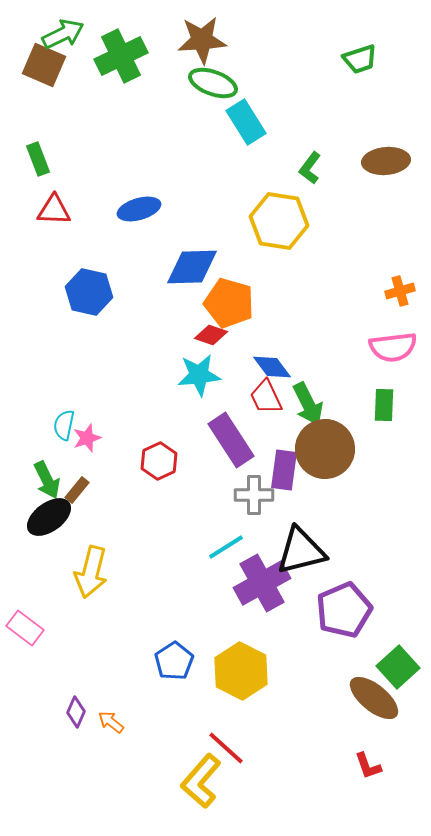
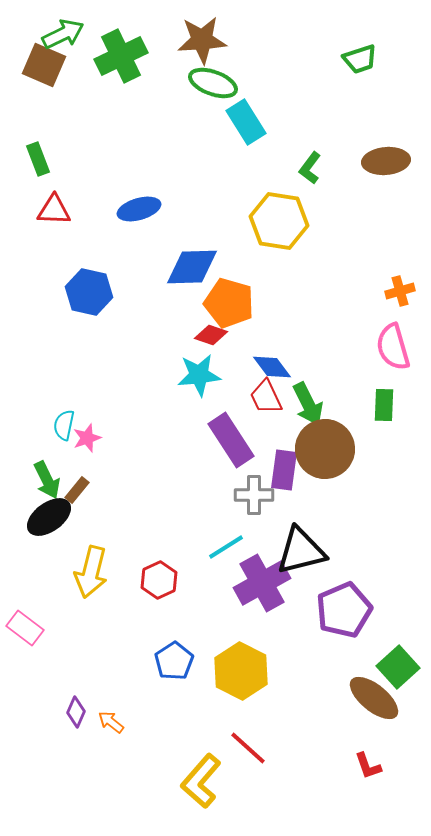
pink semicircle at (393, 347): rotated 81 degrees clockwise
red hexagon at (159, 461): moved 119 px down
red line at (226, 748): moved 22 px right
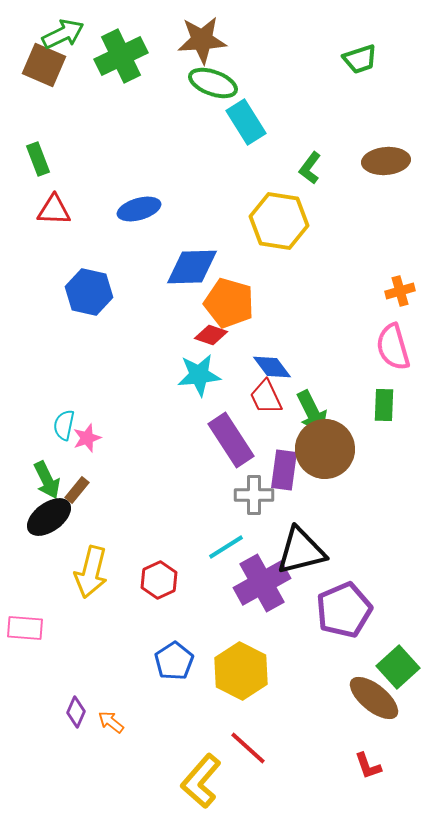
green arrow at (308, 404): moved 4 px right, 8 px down
pink rectangle at (25, 628): rotated 33 degrees counterclockwise
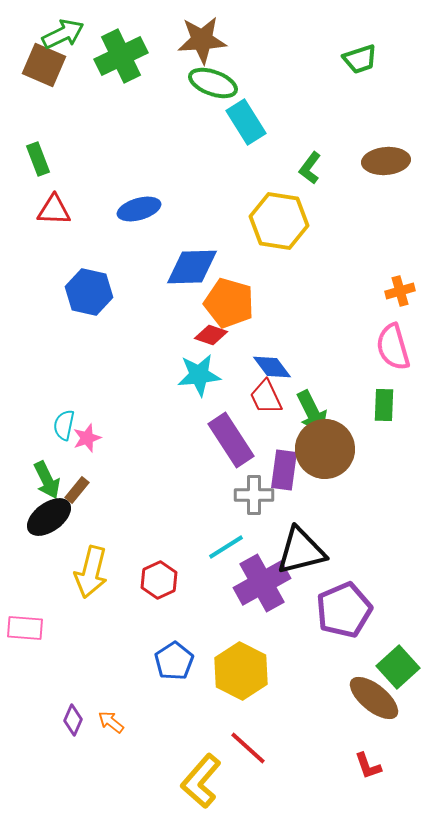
purple diamond at (76, 712): moved 3 px left, 8 px down
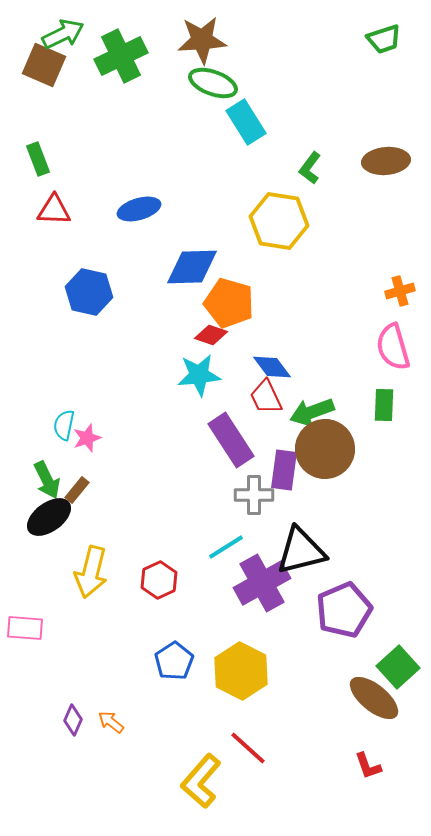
green trapezoid at (360, 59): moved 24 px right, 20 px up
green arrow at (312, 412): rotated 96 degrees clockwise
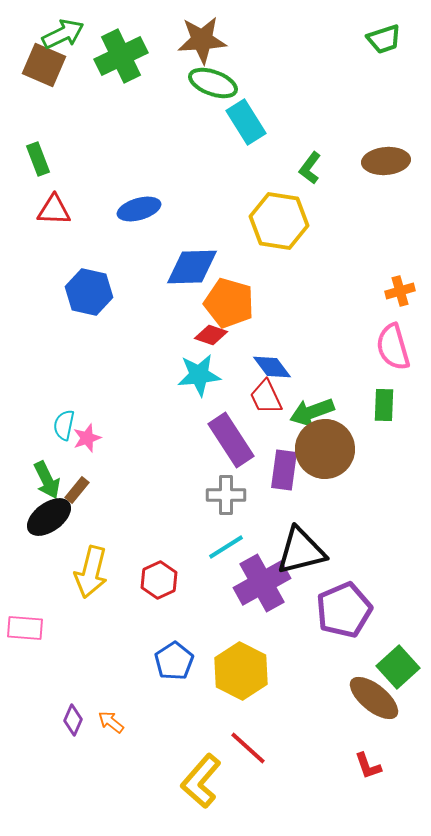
gray cross at (254, 495): moved 28 px left
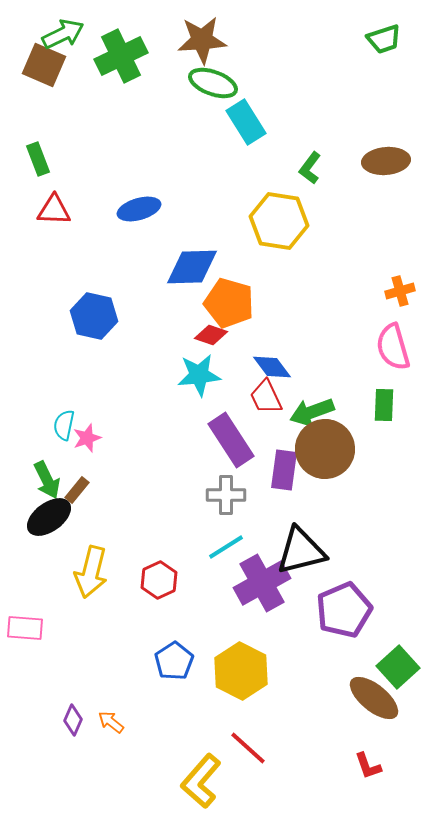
blue hexagon at (89, 292): moved 5 px right, 24 px down
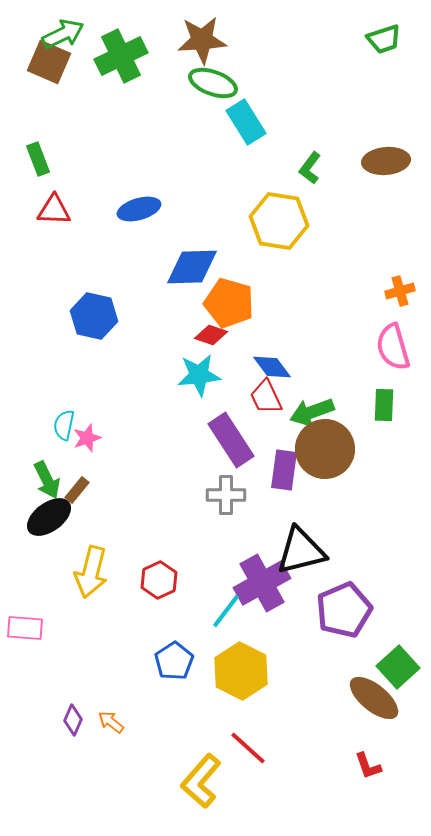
brown square at (44, 65): moved 5 px right, 3 px up
cyan line at (226, 547): moved 64 px down; rotated 21 degrees counterclockwise
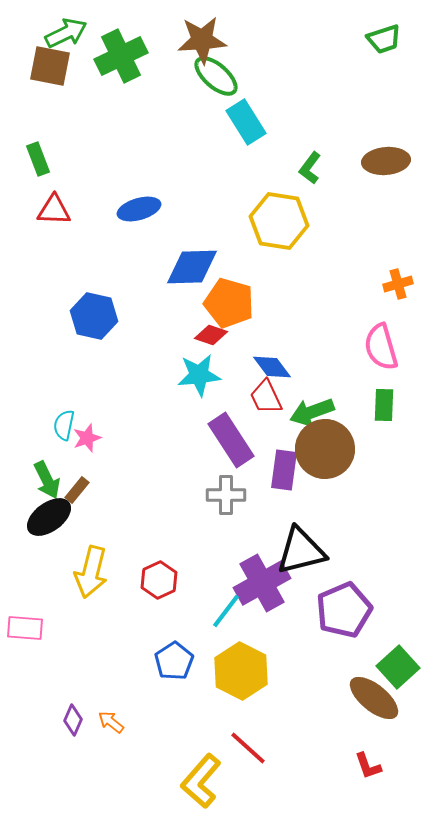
green arrow at (63, 34): moved 3 px right, 1 px up
brown square at (49, 62): moved 1 px right, 4 px down; rotated 12 degrees counterclockwise
green ellipse at (213, 83): moved 3 px right, 7 px up; rotated 21 degrees clockwise
orange cross at (400, 291): moved 2 px left, 7 px up
pink semicircle at (393, 347): moved 12 px left
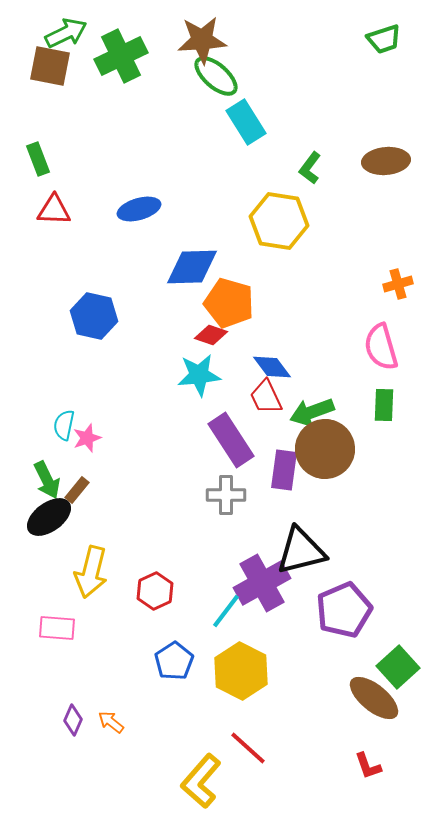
red hexagon at (159, 580): moved 4 px left, 11 px down
pink rectangle at (25, 628): moved 32 px right
